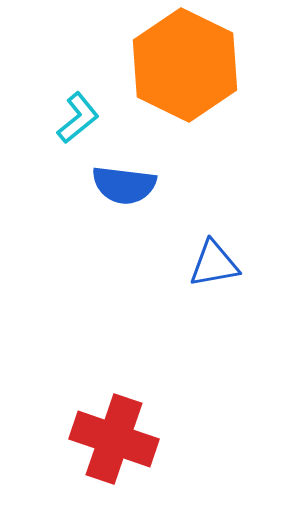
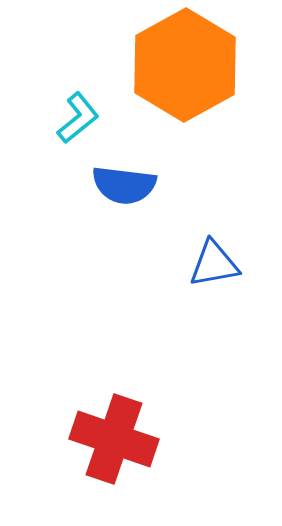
orange hexagon: rotated 5 degrees clockwise
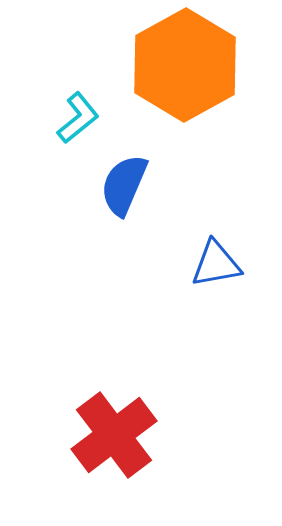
blue semicircle: rotated 106 degrees clockwise
blue triangle: moved 2 px right
red cross: moved 4 px up; rotated 34 degrees clockwise
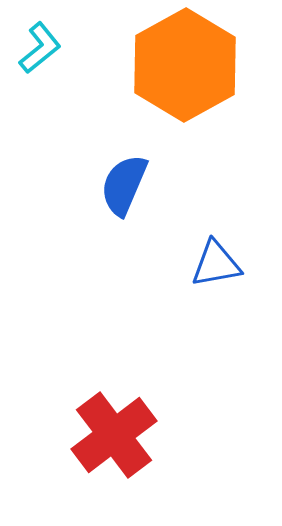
cyan L-shape: moved 38 px left, 70 px up
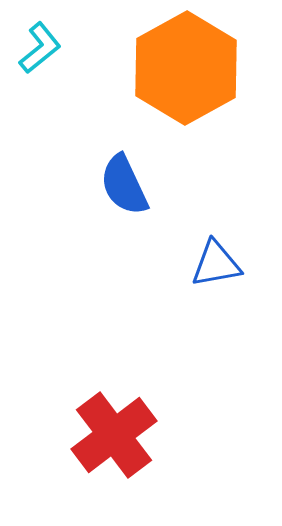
orange hexagon: moved 1 px right, 3 px down
blue semicircle: rotated 48 degrees counterclockwise
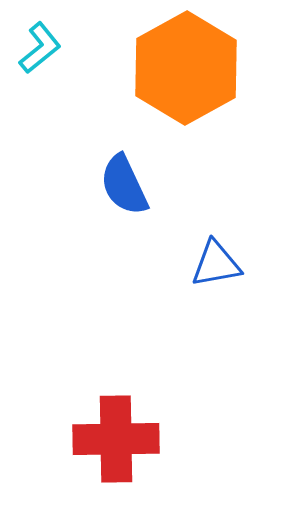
red cross: moved 2 px right, 4 px down; rotated 36 degrees clockwise
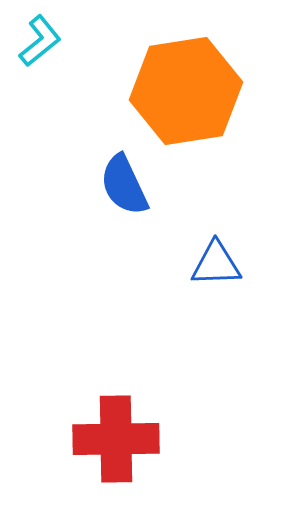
cyan L-shape: moved 7 px up
orange hexagon: moved 23 px down; rotated 20 degrees clockwise
blue triangle: rotated 8 degrees clockwise
